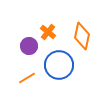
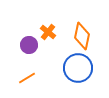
purple circle: moved 1 px up
blue circle: moved 19 px right, 3 px down
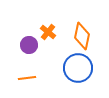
orange line: rotated 24 degrees clockwise
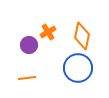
orange cross: rotated 21 degrees clockwise
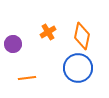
purple circle: moved 16 px left, 1 px up
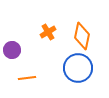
purple circle: moved 1 px left, 6 px down
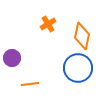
orange cross: moved 8 px up
purple circle: moved 8 px down
orange line: moved 3 px right, 6 px down
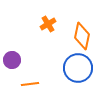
purple circle: moved 2 px down
